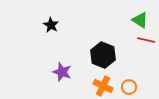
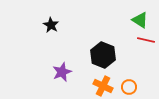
purple star: rotated 30 degrees clockwise
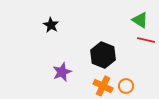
orange circle: moved 3 px left, 1 px up
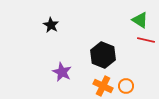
purple star: rotated 24 degrees counterclockwise
